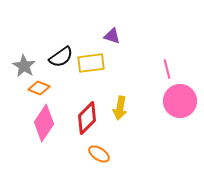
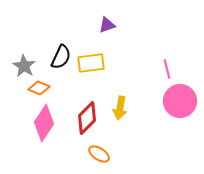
purple triangle: moved 5 px left, 11 px up; rotated 36 degrees counterclockwise
black semicircle: rotated 30 degrees counterclockwise
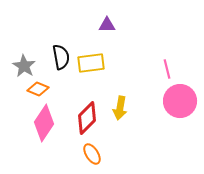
purple triangle: rotated 18 degrees clockwise
black semicircle: rotated 35 degrees counterclockwise
orange diamond: moved 1 px left, 1 px down
orange ellipse: moved 7 px left; rotated 25 degrees clockwise
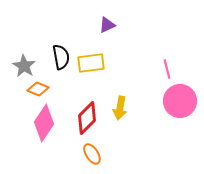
purple triangle: rotated 24 degrees counterclockwise
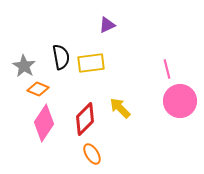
yellow arrow: rotated 125 degrees clockwise
red diamond: moved 2 px left, 1 px down
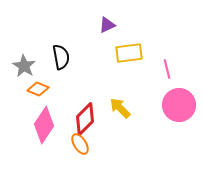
yellow rectangle: moved 38 px right, 10 px up
pink circle: moved 1 px left, 4 px down
pink diamond: moved 2 px down
orange ellipse: moved 12 px left, 10 px up
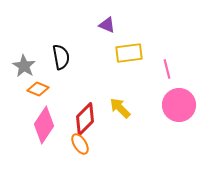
purple triangle: rotated 48 degrees clockwise
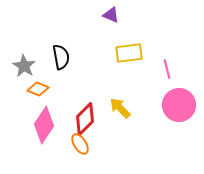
purple triangle: moved 4 px right, 10 px up
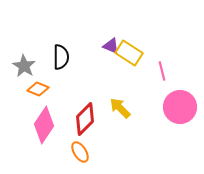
purple triangle: moved 31 px down
yellow rectangle: rotated 40 degrees clockwise
black semicircle: rotated 10 degrees clockwise
pink line: moved 5 px left, 2 px down
pink circle: moved 1 px right, 2 px down
orange ellipse: moved 8 px down
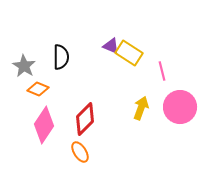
yellow arrow: moved 21 px right; rotated 65 degrees clockwise
